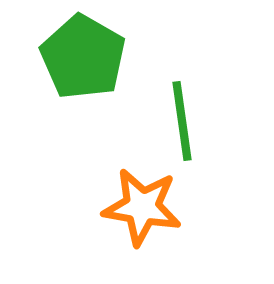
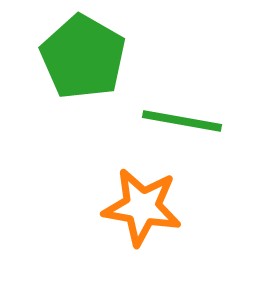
green line: rotated 72 degrees counterclockwise
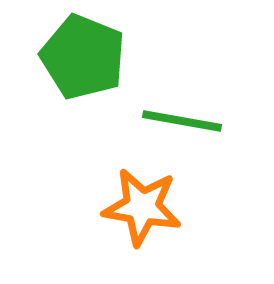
green pentagon: rotated 8 degrees counterclockwise
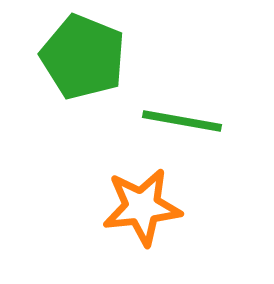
orange star: rotated 16 degrees counterclockwise
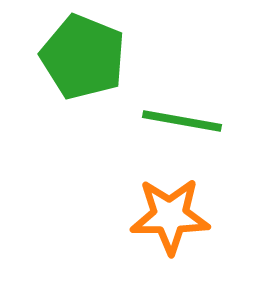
orange star: moved 28 px right, 9 px down; rotated 6 degrees clockwise
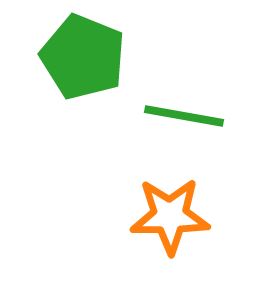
green line: moved 2 px right, 5 px up
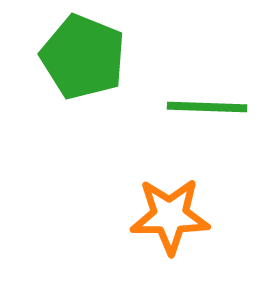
green line: moved 23 px right, 9 px up; rotated 8 degrees counterclockwise
